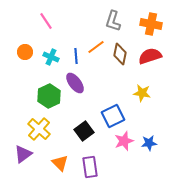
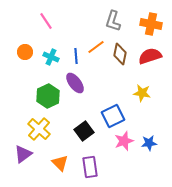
green hexagon: moved 1 px left
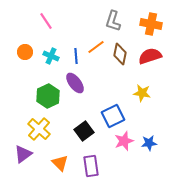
cyan cross: moved 1 px up
purple rectangle: moved 1 px right, 1 px up
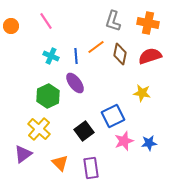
orange cross: moved 3 px left, 1 px up
orange circle: moved 14 px left, 26 px up
purple rectangle: moved 2 px down
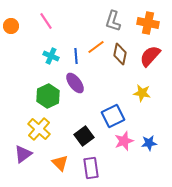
red semicircle: rotated 30 degrees counterclockwise
black square: moved 5 px down
